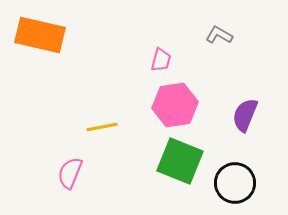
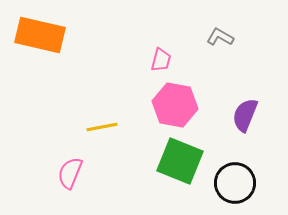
gray L-shape: moved 1 px right, 2 px down
pink hexagon: rotated 18 degrees clockwise
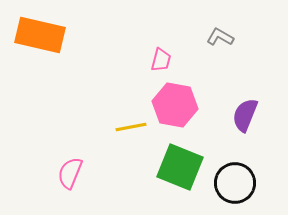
yellow line: moved 29 px right
green square: moved 6 px down
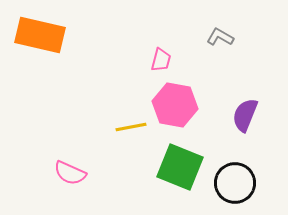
pink semicircle: rotated 88 degrees counterclockwise
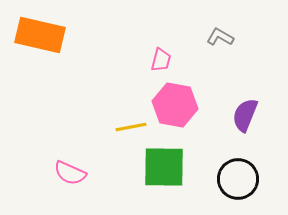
green square: moved 16 px left; rotated 21 degrees counterclockwise
black circle: moved 3 px right, 4 px up
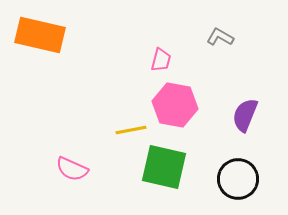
yellow line: moved 3 px down
green square: rotated 12 degrees clockwise
pink semicircle: moved 2 px right, 4 px up
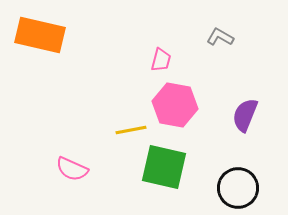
black circle: moved 9 px down
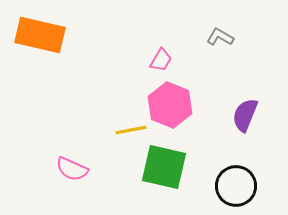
pink trapezoid: rotated 15 degrees clockwise
pink hexagon: moved 5 px left; rotated 12 degrees clockwise
black circle: moved 2 px left, 2 px up
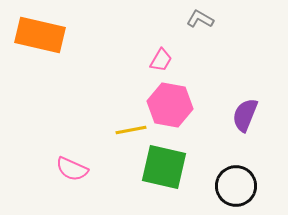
gray L-shape: moved 20 px left, 18 px up
pink hexagon: rotated 12 degrees counterclockwise
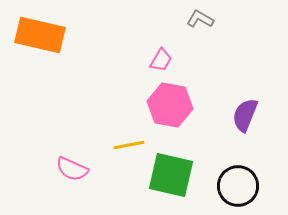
yellow line: moved 2 px left, 15 px down
green square: moved 7 px right, 8 px down
black circle: moved 2 px right
